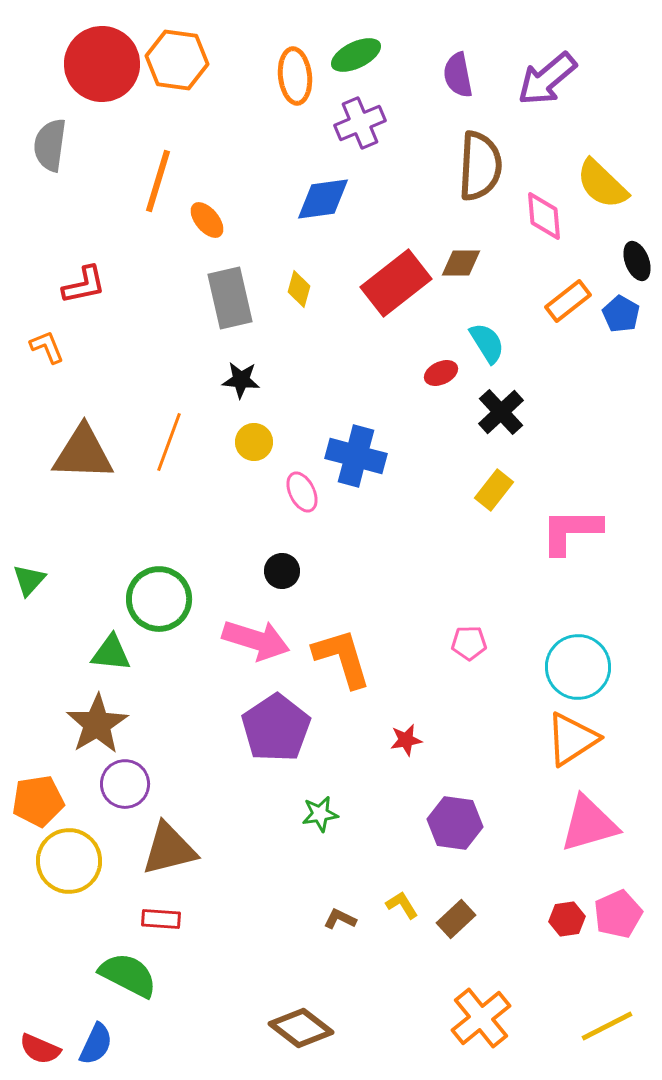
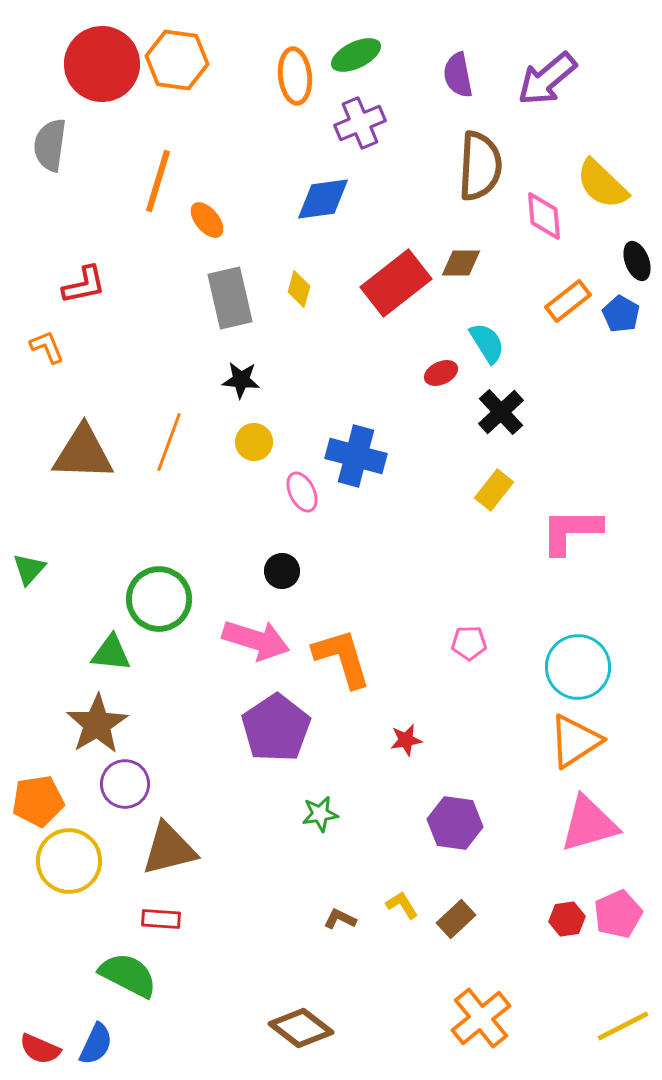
green triangle at (29, 580): moved 11 px up
orange triangle at (572, 739): moved 3 px right, 2 px down
yellow line at (607, 1026): moved 16 px right
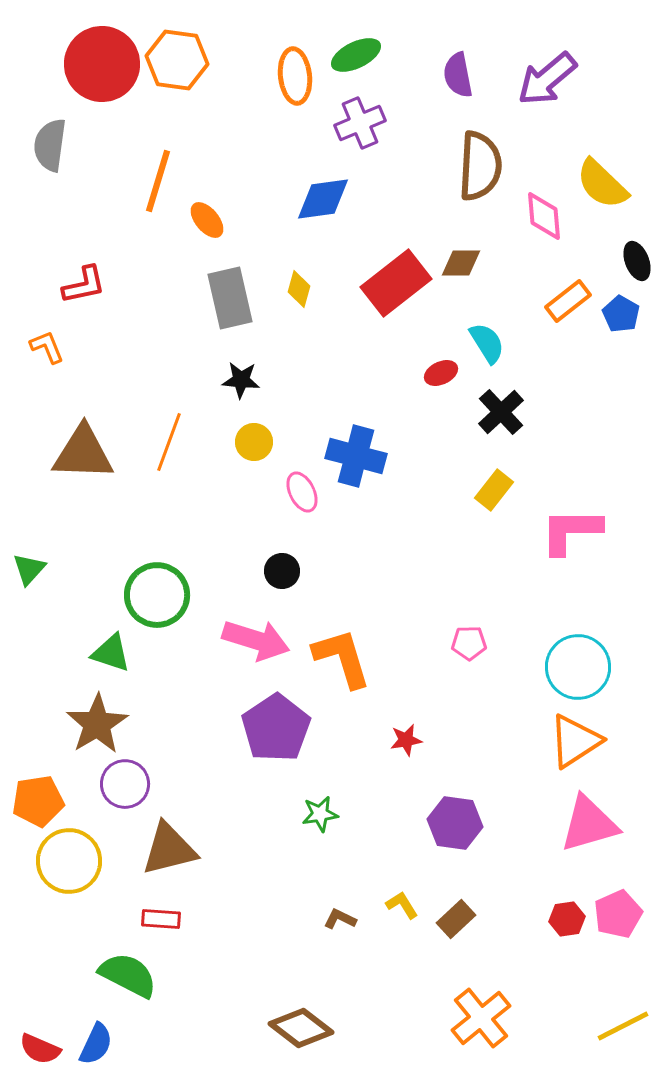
green circle at (159, 599): moved 2 px left, 4 px up
green triangle at (111, 653): rotated 12 degrees clockwise
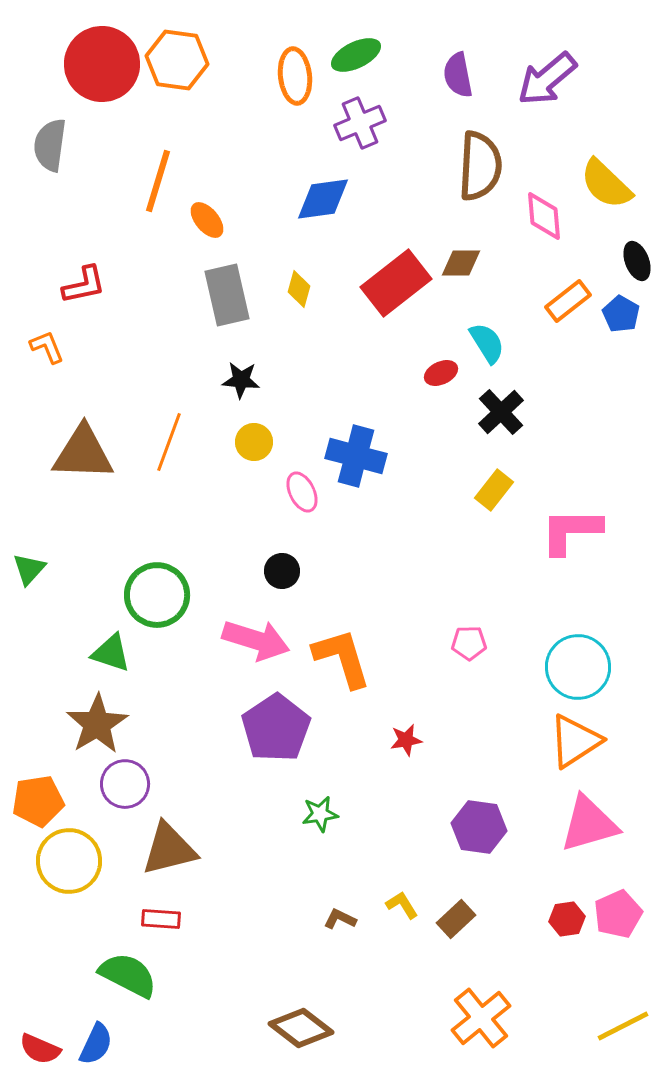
yellow semicircle at (602, 184): moved 4 px right
gray rectangle at (230, 298): moved 3 px left, 3 px up
purple hexagon at (455, 823): moved 24 px right, 4 px down
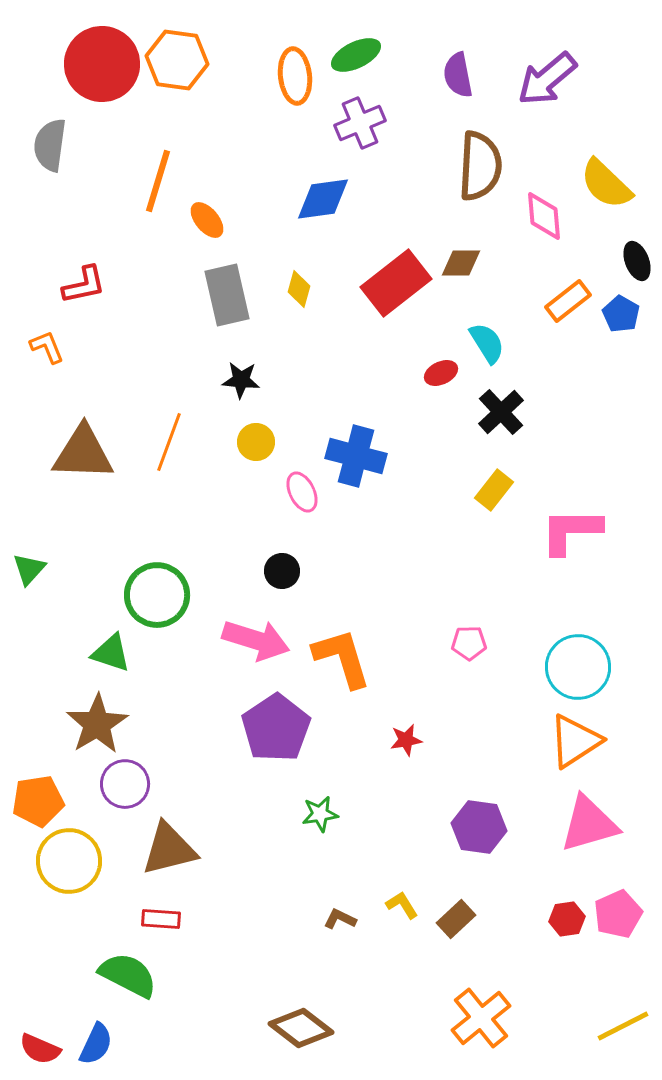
yellow circle at (254, 442): moved 2 px right
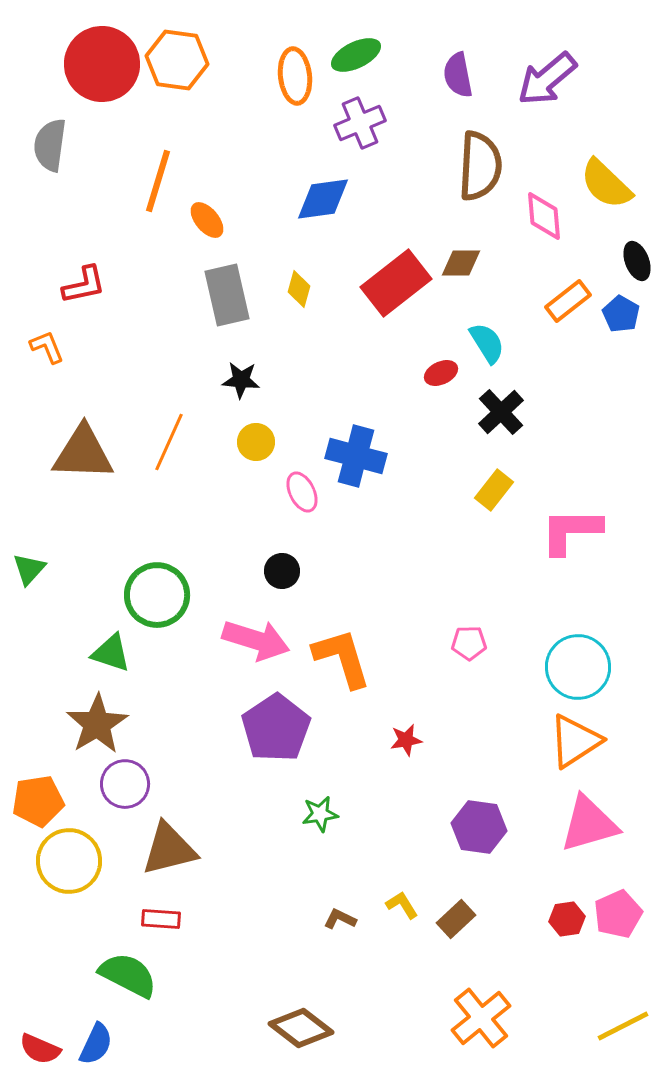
orange line at (169, 442): rotated 4 degrees clockwise
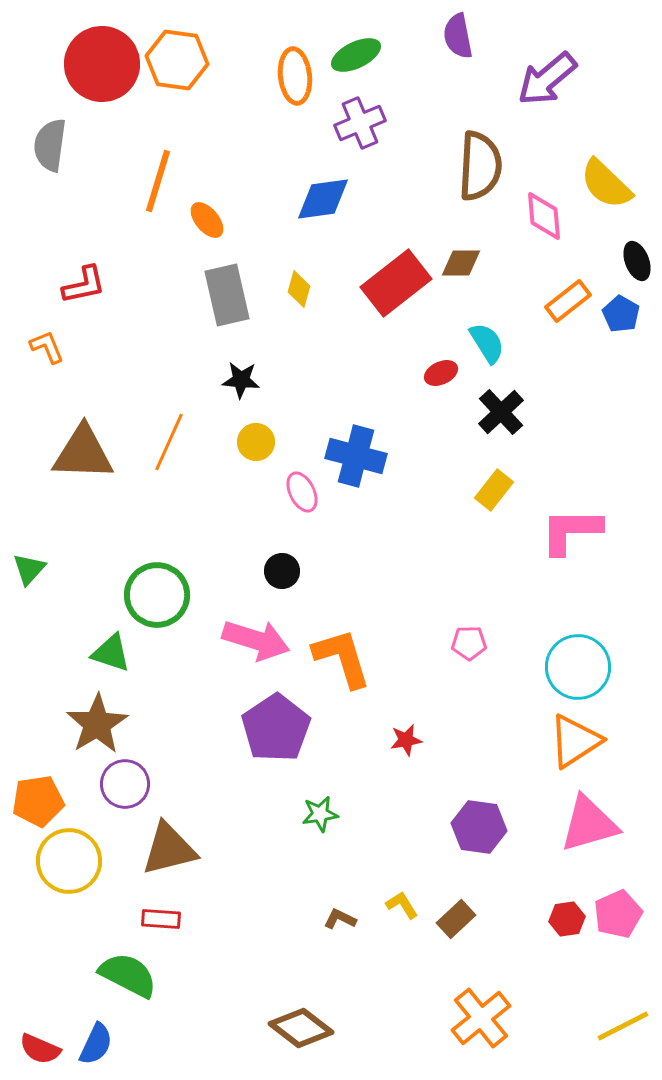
purple semicircle at (458, 75): moved 39 px up
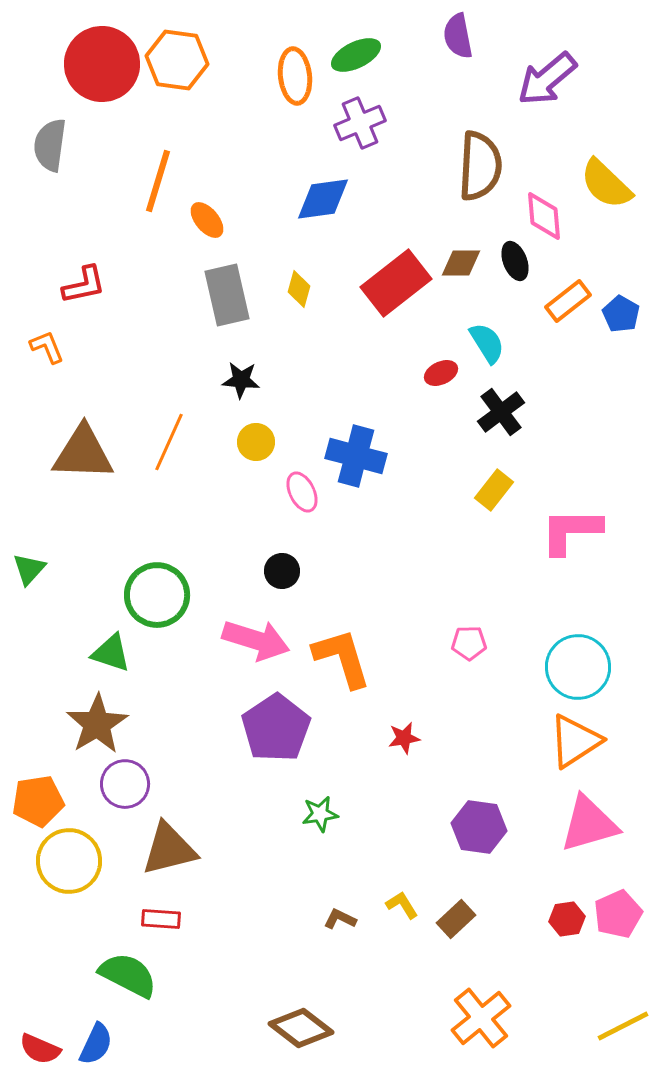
black ellipse at (637, 261): moved 122 px left
black cross at (501, 412): rotated 6 degrees clockwise
red star at (406, 740): moved 2 px left, 2 px up
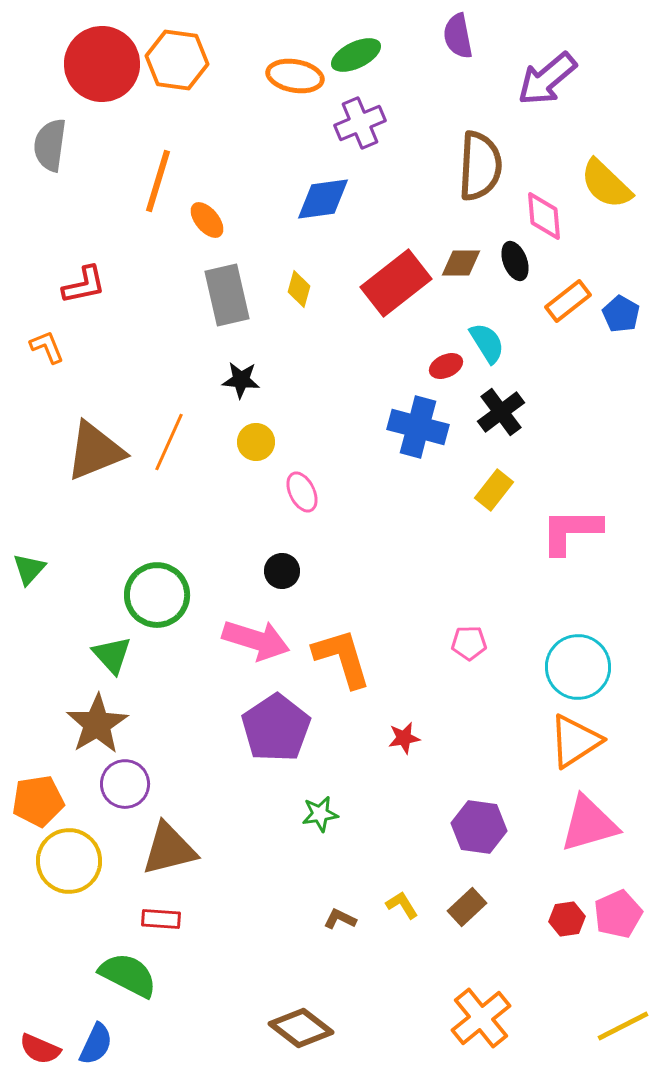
orange ellipse at (295, 76): rotated 74 degrees counterclockwise
red ellipse at (441, 373): moved 5 px right, 7 px up
brown triangle at (83, 453): moved 12 px right, 2 px up; rotated 24 degrees counterclockwise
blue cross at (356, 456): moved 62 px right, 29 px up
green triangle at (111, 653): moved 1 px right, 2 px down; rotated 30 degrees clockwise
brown rectangle at (456, 919): moved 11 px right, 12 px up
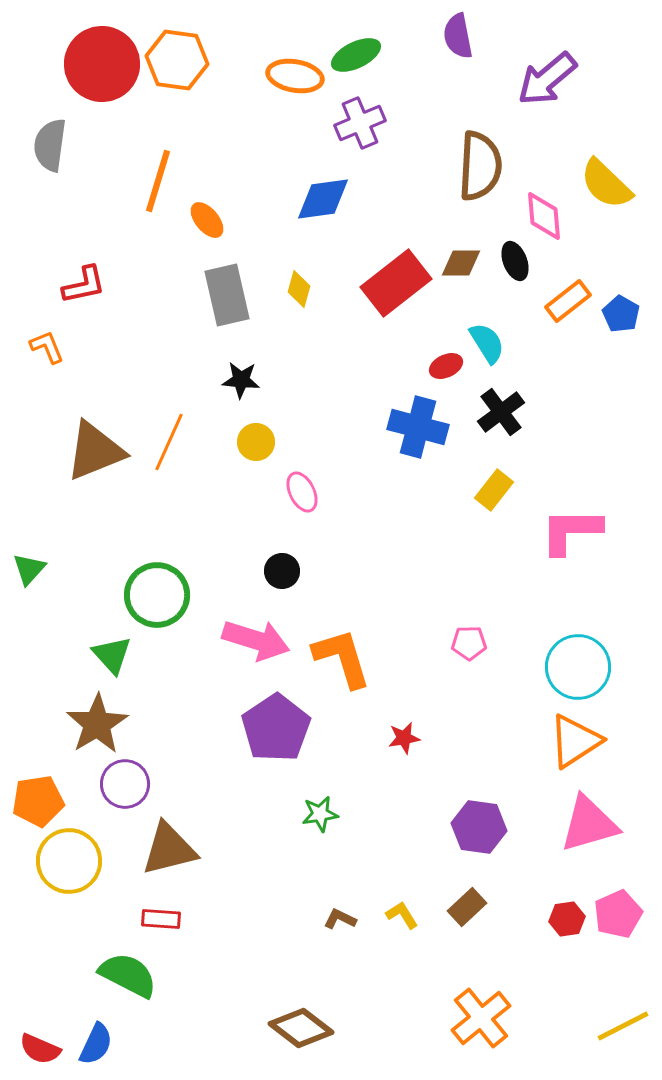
yellow L-shape at (402, 905): moved 10 px down
